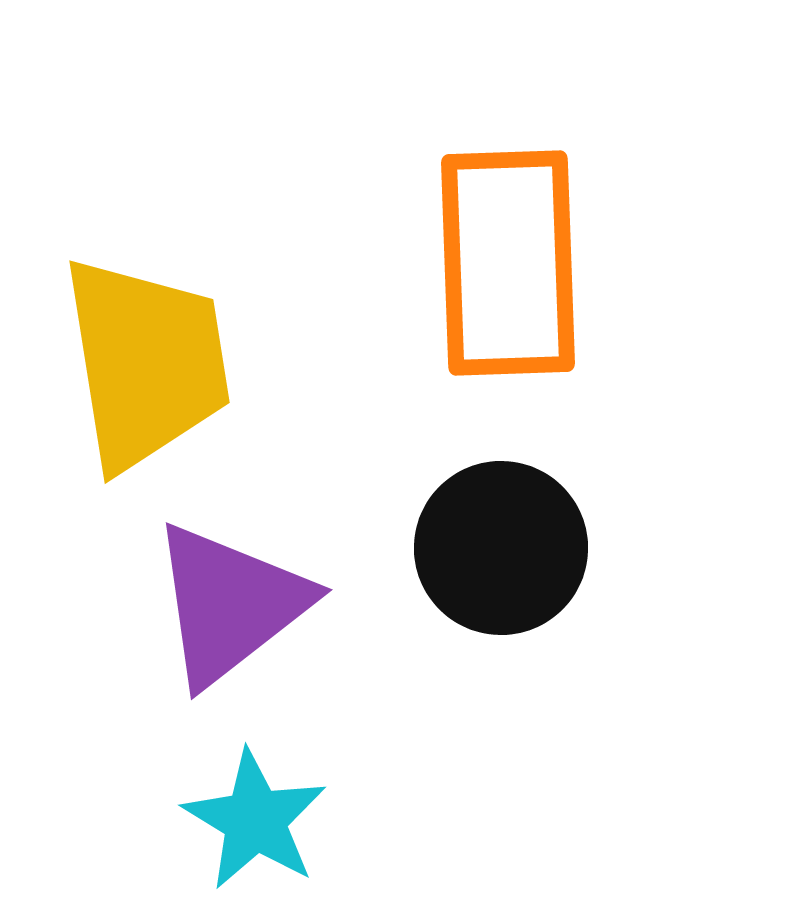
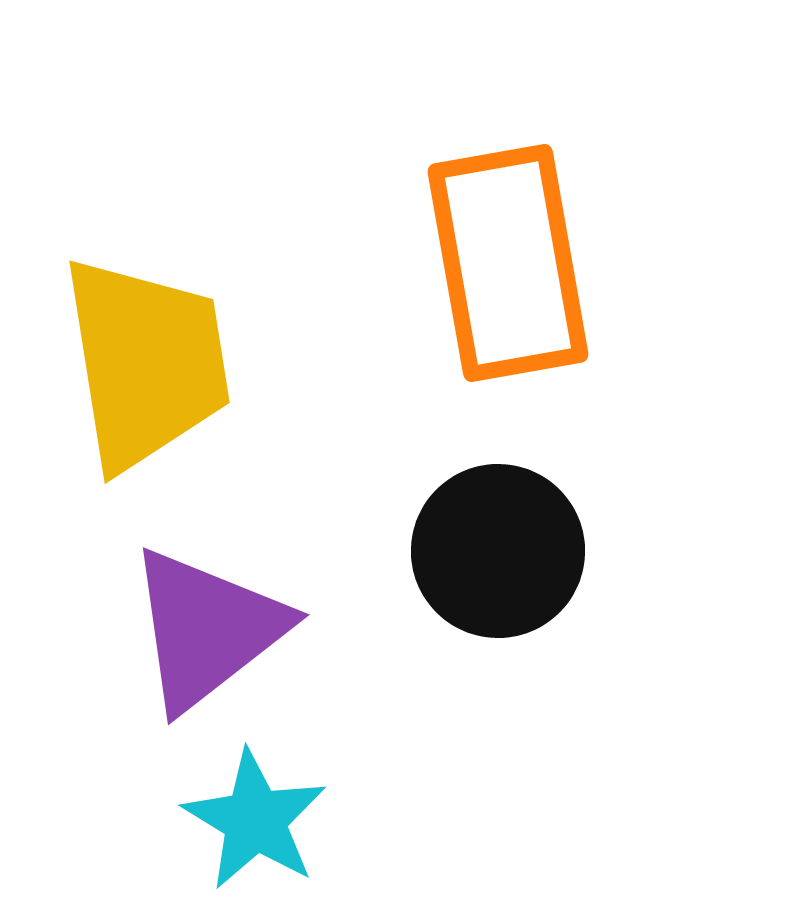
orange rectangle: rotated 8 degrees counterclockwise
black circle: moved 3 px left, 3 px down
purple triangle: moved 23 px left, 25 px down
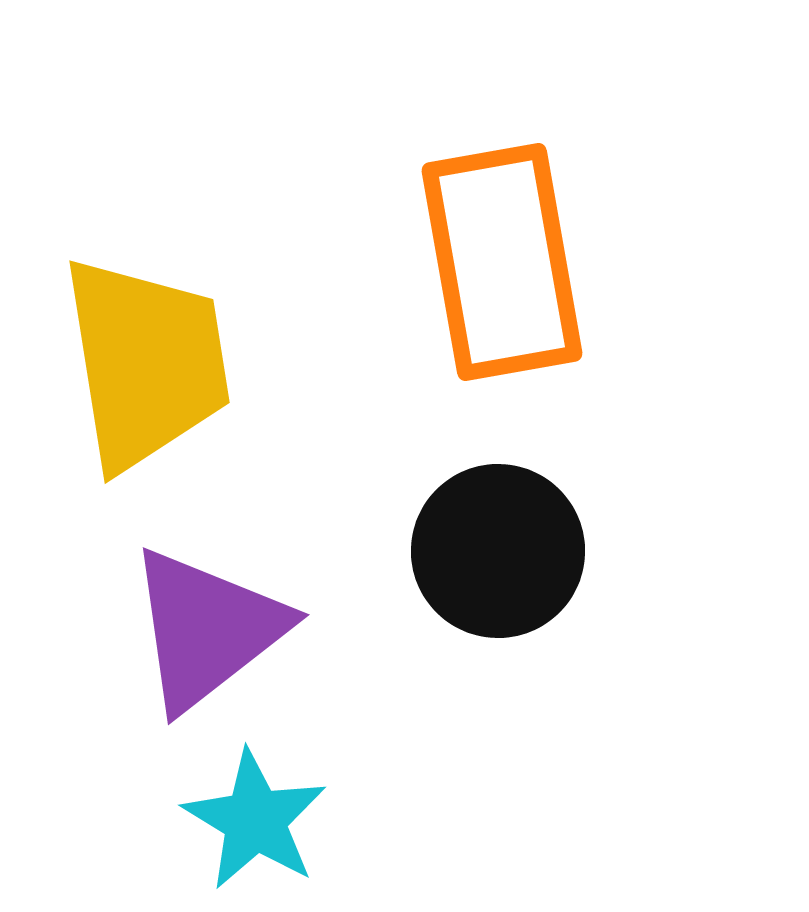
orange rectangle: moved 6 px left, 1 px up
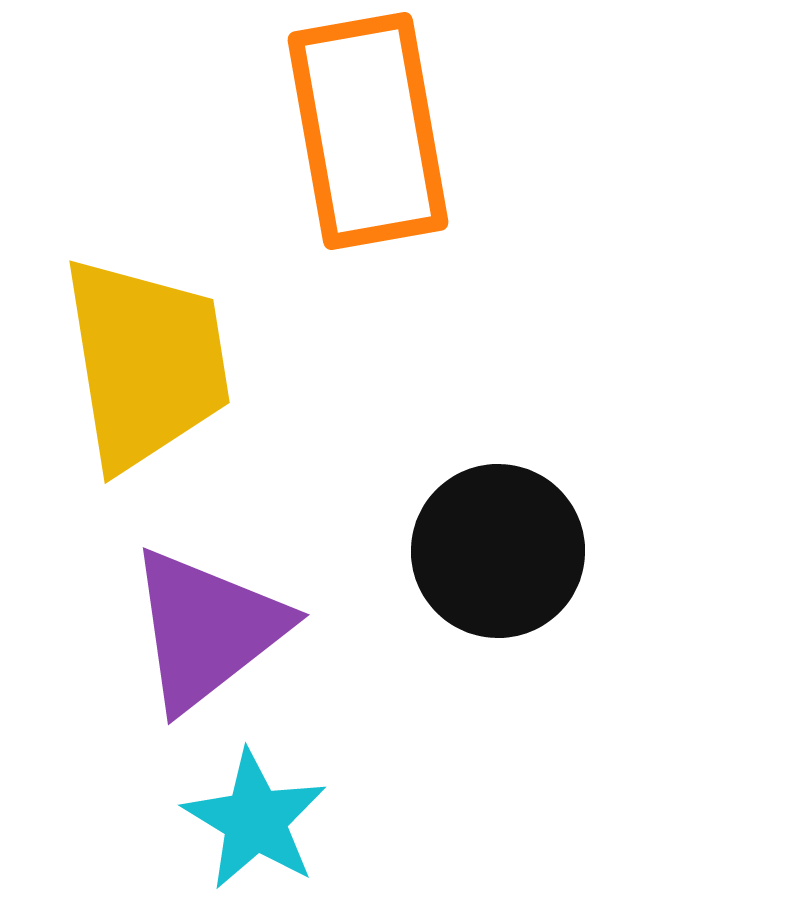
orange rectangle: moved 134 px left, 131 px up
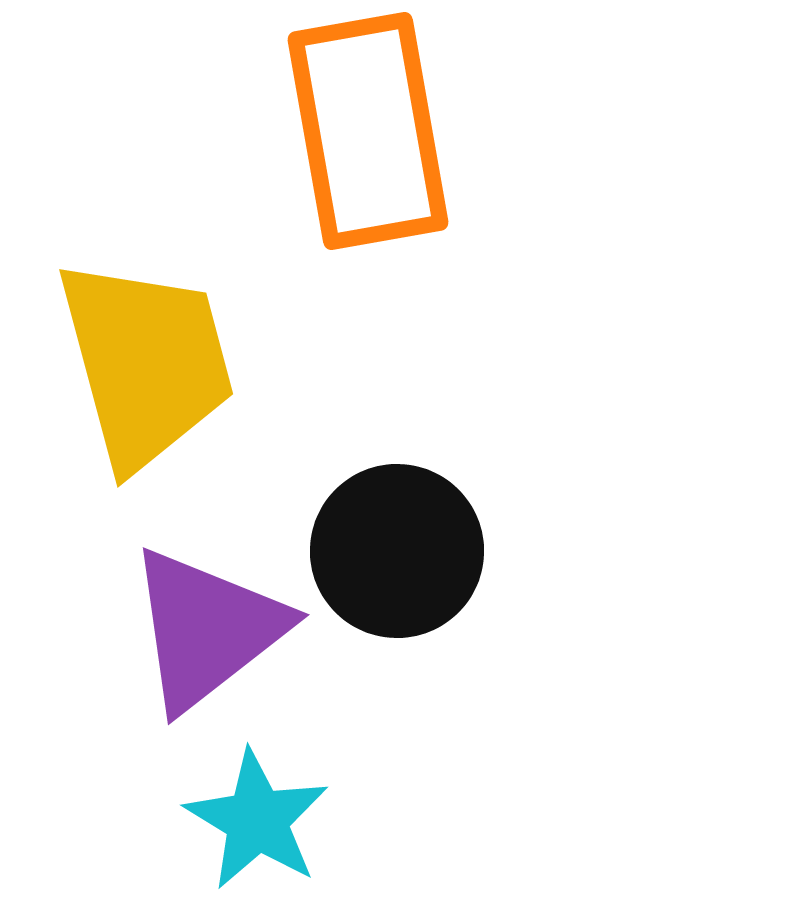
yellow trapezoid: rotated 6 degrees counterclockwise
black circle: moved 101 px left
cyan star: moved 2 px right
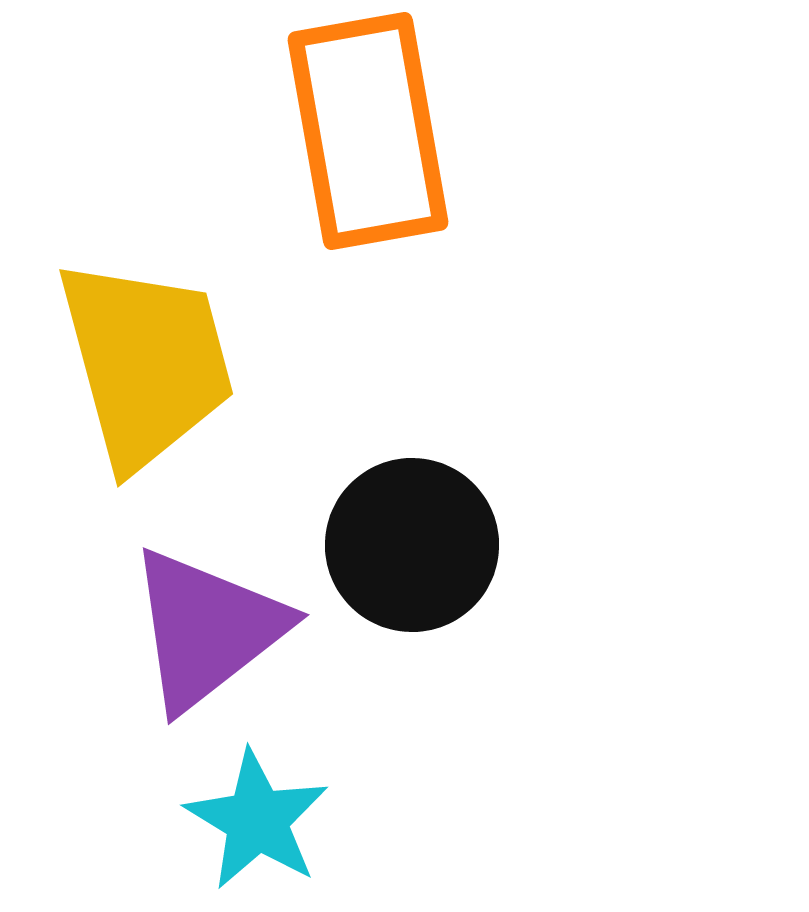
black circle: moved 15 px right, 6 px up
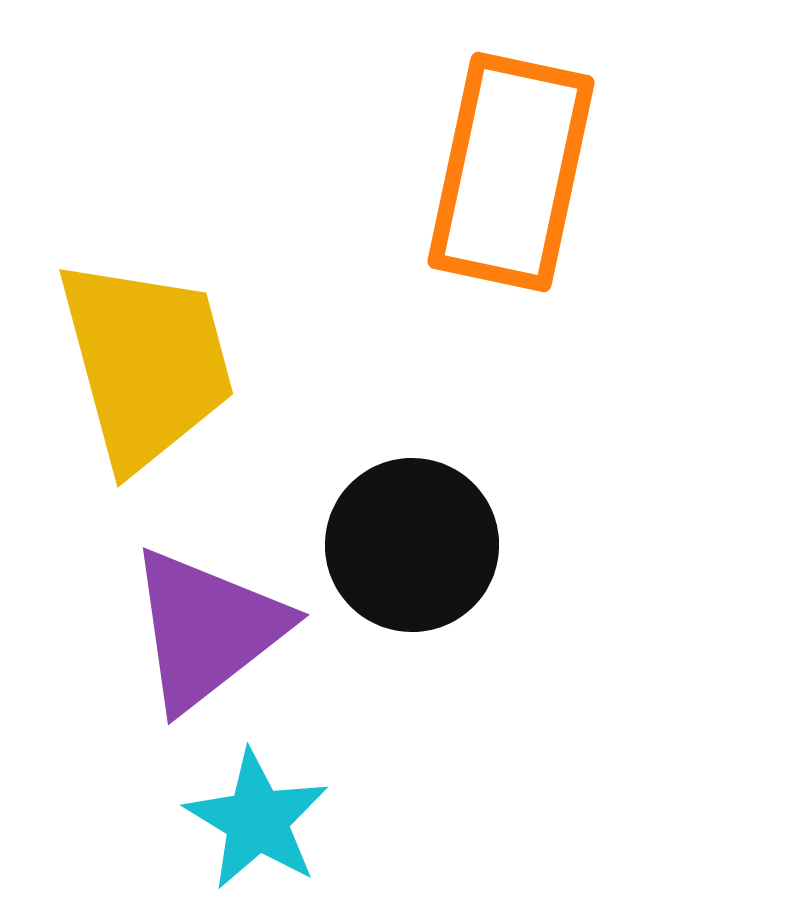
orange rectangle: moved 143 px right, 41 px down; rotated 22 degrees clockwise
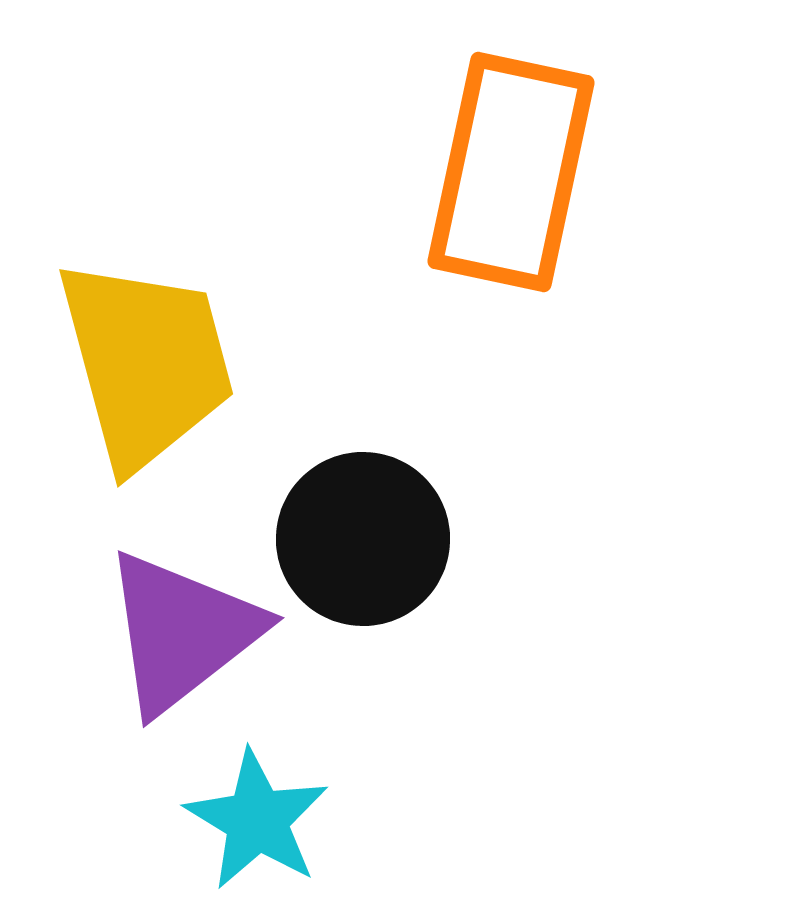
black circle: moved 49 px left, 6 px up
purple triangle: moved 25 px left, 3 px down
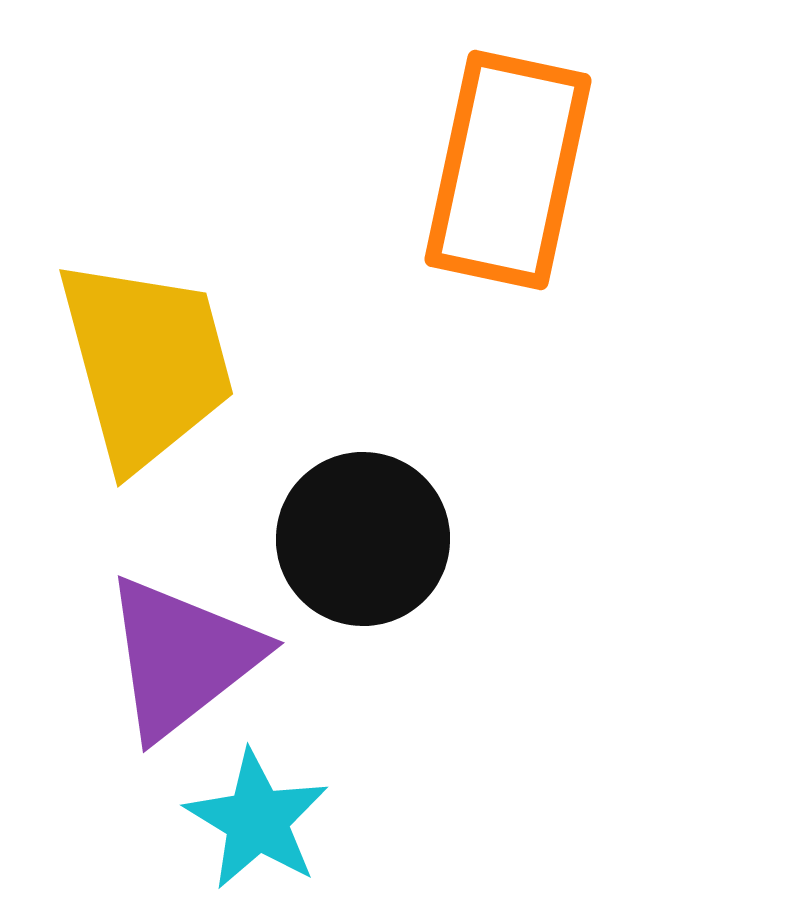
orange rectangle: moved 3 px left, 2 px up
purple triangle: moved 25 px down
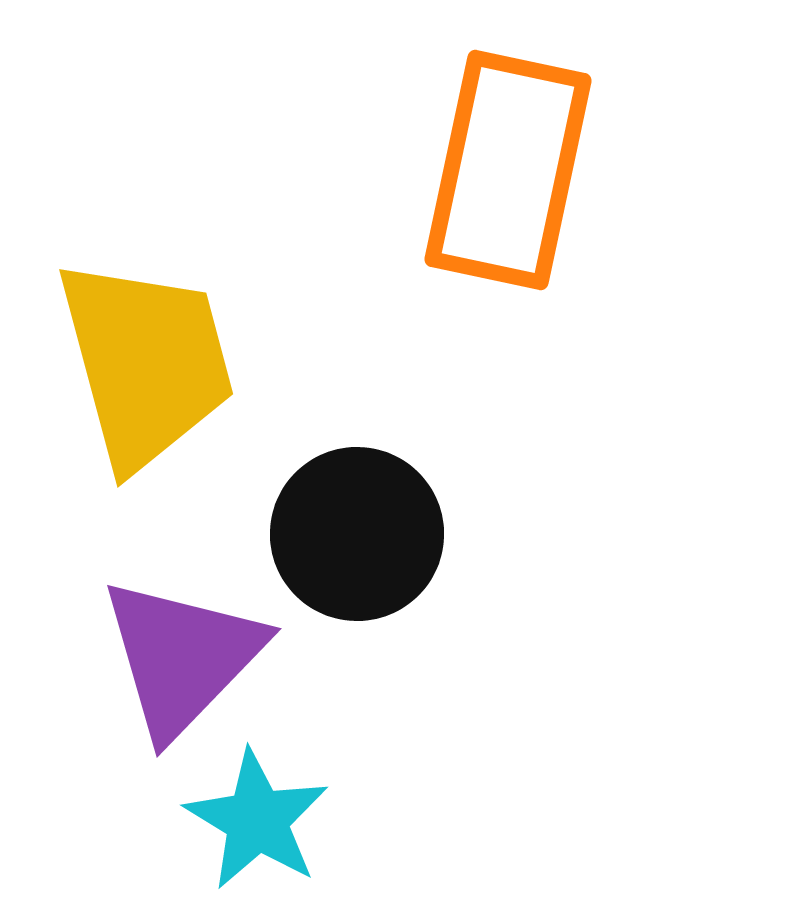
black circle: moved 6 px left, 5 px up
purple triangle: rotated 8 degrees counterclockwise
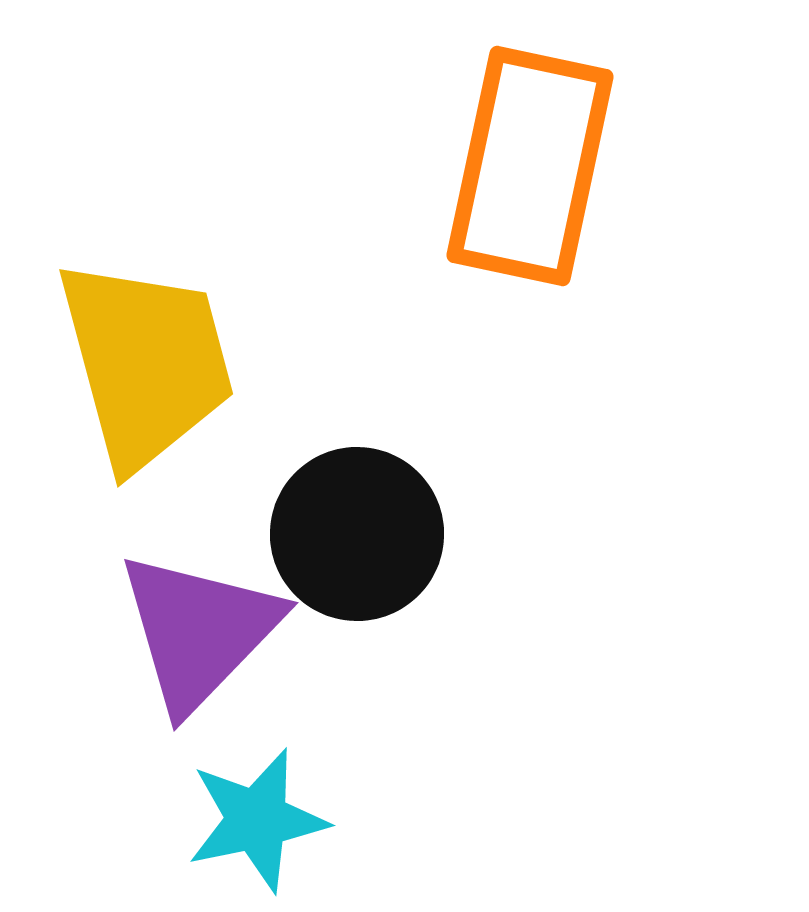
orange rectangle: moved 22 px right, 4 px up
purple triangle: moved 17 px right, 26 px up
cyan star: rotated 29 degrees clockwise
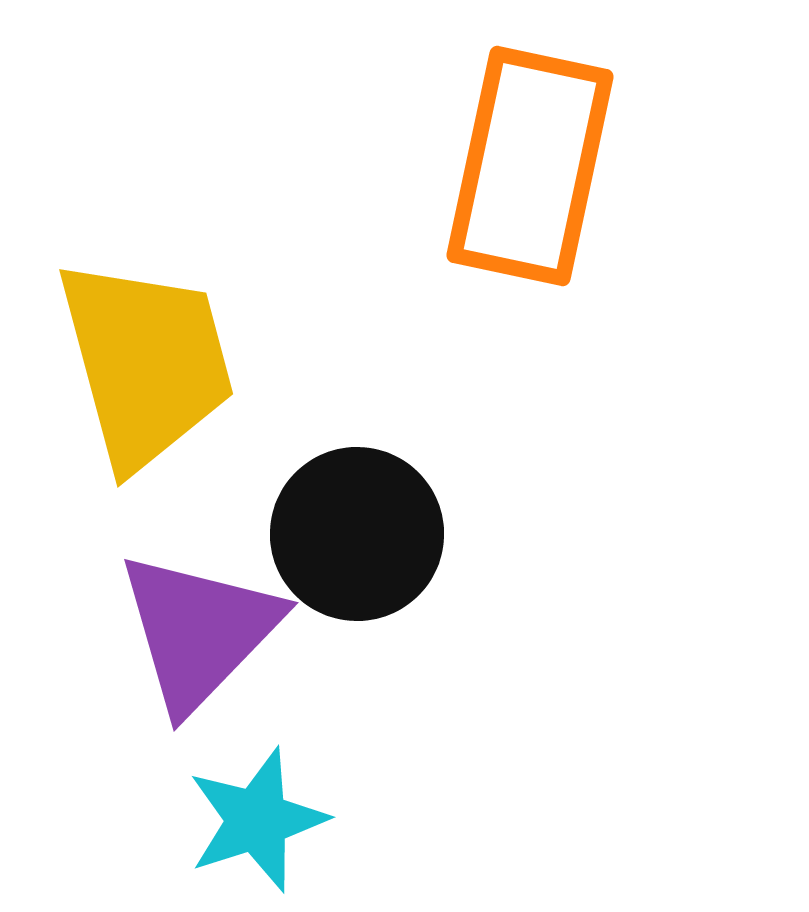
cyan star: rotated 6 degrees counterclockwise
